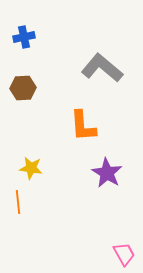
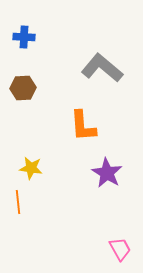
blue cross: rotated 15 degrees clockwise
pink trapezoid: moved 4 px left, 5 px up
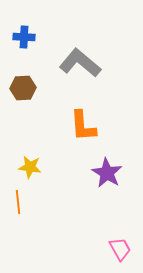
gray L-shape: moved 22 px left, 5 px up
yellow star: moved 1 px left, 1 px up
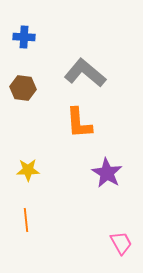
gray L-shape: moved 5 px right, 10 px down
brown hexagon: rotated 10 degrees clockwise
orange L-shape: moved 4 px left, 3 px up
yellow star: moved 2 px left, 3 px down; rotated 10 degrees counterclockwise
orange line: moved 8 px right, 18 px down
pink trapezoid: moved 1 px right, 6 px up
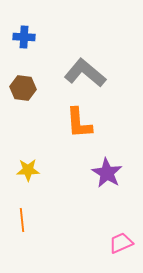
orange line: moved 4 px left
pink trapezoid: rotated 85 degrees counterclockwise
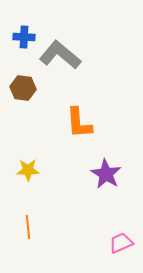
gray L-shape: moved 25 px left, 18 px up
purple star: moved 1 px left, 1 px down
orange line: moved 6 px right, 7 px down
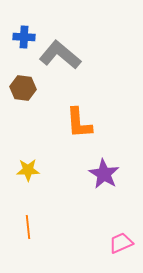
purple star: moved 2 px left
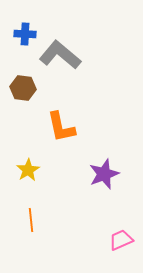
blue cross: moved 1 px right, 3 px up
orange L-shape: moved 18 px left, 4 px down; rotated 8 degrees counterclockwise
yellow star: rotated 30 degrees counterclockwise
purple star: rotated 20 degrees clockwise
orange line: moved 3 px right, 7 px up
pink trapezoid: moved 3 px up
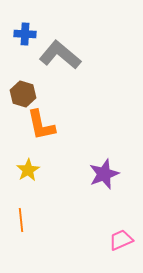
brown hexagon: moved 6 px down; rotated 10 degrees clockwise
orange L-shape: moved 20 px left, 2 px up
orange line: moved 10 px left
